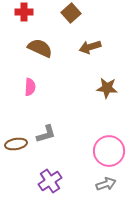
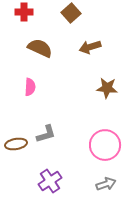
pink circle: moved 4 px left, 6 px up
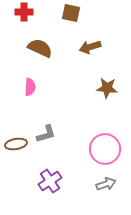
brown square: rotated 36 degrees counterclockwise
pink circle: moved 4 px down
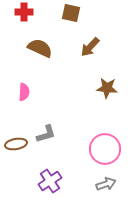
brown arrow: rotated 30 degrees counterclockwise
pink semicircle: moved 6 px left, 5 px down
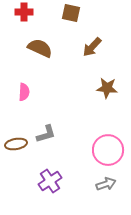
brown arrow: moved 2 px right
pink circle: moved 3 px right, 1 px down
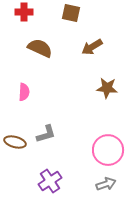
brown arrow: rotated 15 degrees clockwise
brown ellipse: moved 1 px left, 2 px up; rotated 25 degrees clockwise
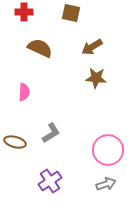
brown star: moved 11 px left, 10 px up
gray L-shape: moved 5 px right, 1 px up; rotated 15 degrees counterclockwise
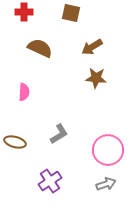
gray L-shape: moved 8 px right, 1 px down
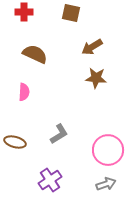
brown semicircle: moved 5 px left, 6 px down
purple cross: moved 1 px up
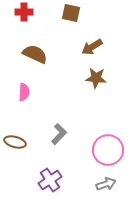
gray L-shape: rotated 15 degrees counterclockwise
